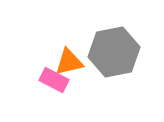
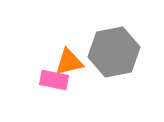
pink rectangle: rotated 16 degrees counterclockwise
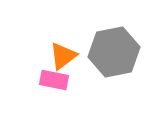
orange triangle: moved 6 px left, 6 px up; rotated 24 degrees counterclockwise
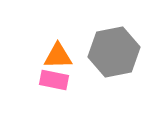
orange triangle: moved 5 px left; rotated 36 degrees clockwise
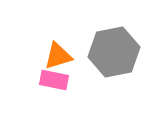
orange triangle: rotated 16 degrees counterclockwise
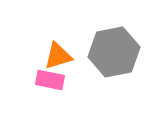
pink rectangle: moved 4 px left
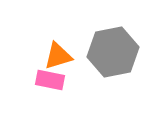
gray hexagon: moved 1 px left
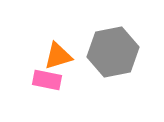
pink rectangle: moved 3 px left
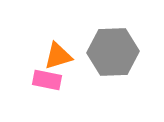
gray hexagon: rotated 9 degrees clockwise
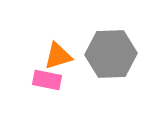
gray hexagon: moved 2 px left, 2 px down
